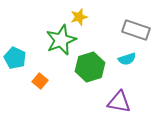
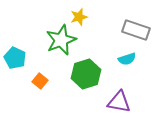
green hexagon: moved 4 px left, 7 px down
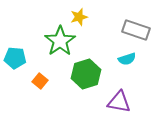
green star: moved 1 px left, 1 px down; rotated 12 degrees counterclockwise
cyan pentagon: rotated 20 degrees counterclockwise
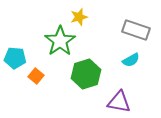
cyan semicircle: moved 4 px right, 1 px down; rotated 12 degrees counterclockwise
orange square: moved 4 px left, 5 px up
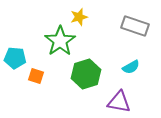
gray rectangle: moved 1 px left, 4 px up
cyan semicircle: moved 7 px down
orange square: rotated 21 degrees counterclockwise
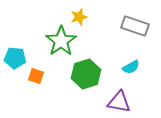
green star: moved 1 px right
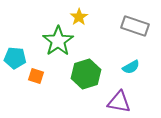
yellow star: rotated 18 degrees counterclockwise
green star: moved 3 px left
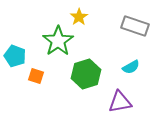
cyan pentagon: moved 2 px up; rotated 15 degrees clockwise
purple triangle: moved 1 px right; rotated 20 degrees counterclockwise
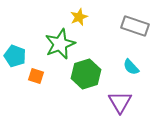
yellow star: rotated 12 degrees clockwise
green star: moved 2 px right, 3 px down; rotated 12 degrees clockwise
cyan semicircle: rotated 78 degrees clockwise
purple triangle: rotated 50 degrees counterclockwise
